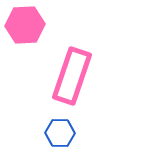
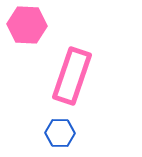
pink hexagon: moved 2 px right; rotated 6 degrees clockwise
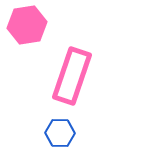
pink hexagon: rotated 12 degrees counterclockwise
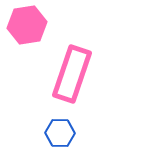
pink rectangle: moved 2 px up
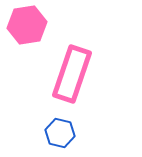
blue hexagon: rotated 12 degrees clockwise
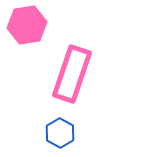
blue hexagon: rotated 16 degrees clockwise
